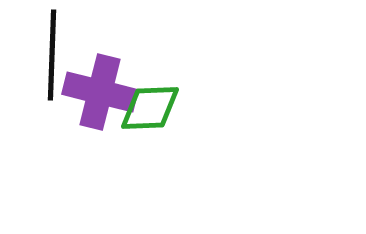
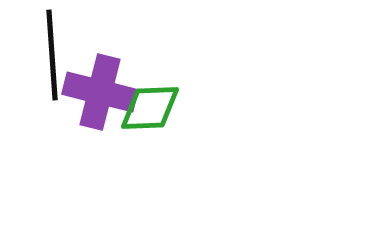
black line: rotated 6 degrees counterclockwise
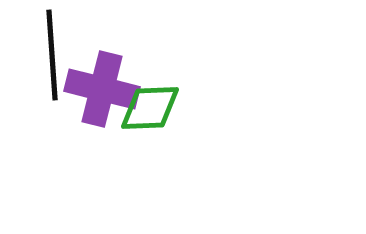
purple cross: moved 2 px right, 3 px up
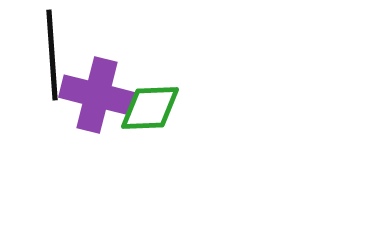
purple cross: moved 5 px left, 6 px down
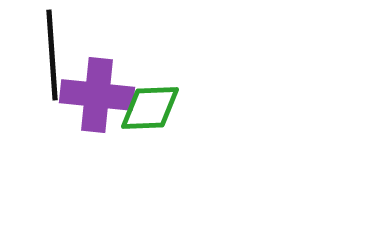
purple cross: rotated 8 degrees counterclockwise
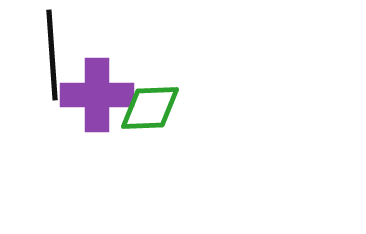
purple cross: rotated 6 degrees counterclockwise
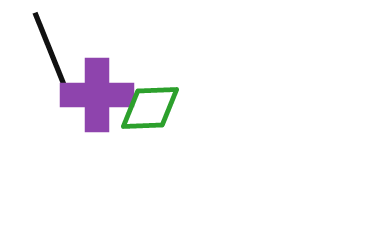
black line: rotated 18 degrees counterclockwise
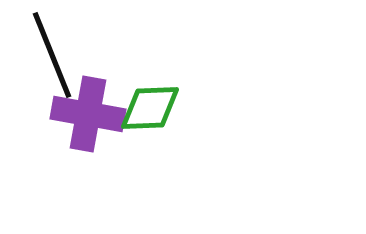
purple cross: moved 9 px left, 19 px down; rotated 10 degrees clockwise
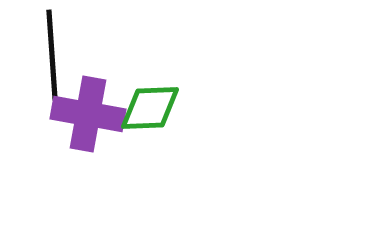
black line: rotated 18 degrees clockwise
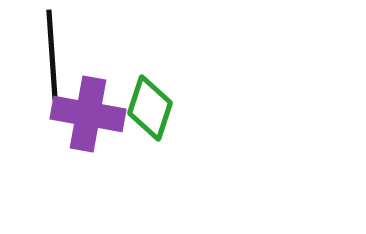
green diamond: rotated 70 degrees counterclockwise
